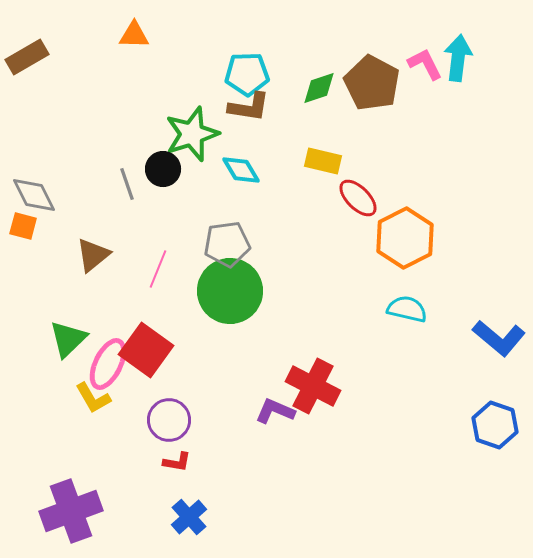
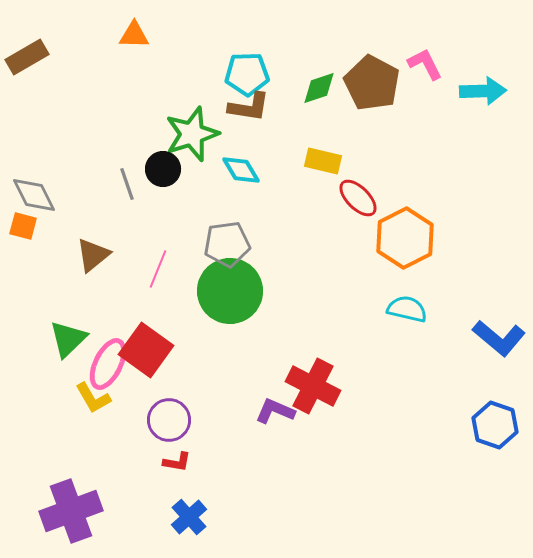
cyan arrow: moved 25 px right, 33 px down; rotated 81 degrees clockwise
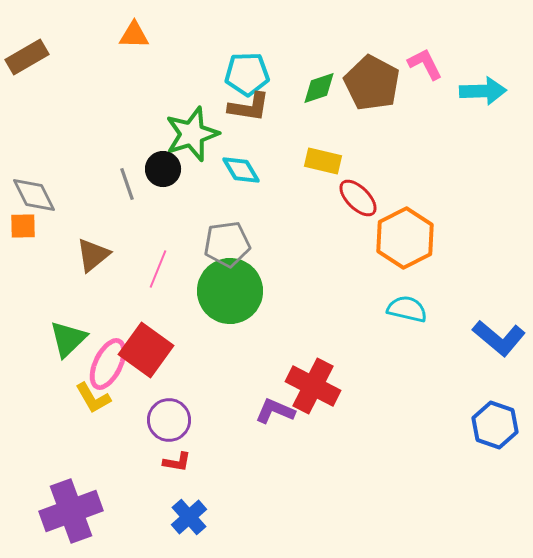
orange square: rotated 16 degrees counterclockwise
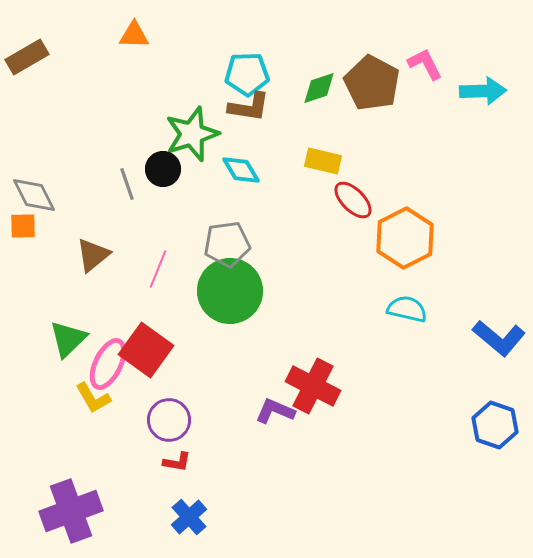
red ellipse: moved 5 px left, 2 px down
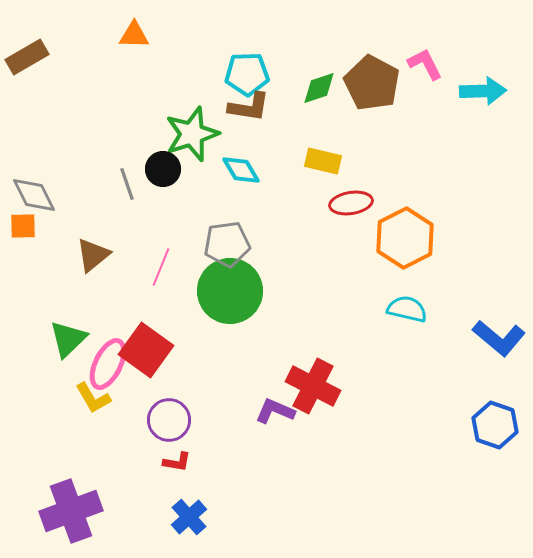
red ellipse: moved 2 px left, 3 px down; rotated 54 degrees counterclockwise
pink line: moved 3 px right, 2 px up
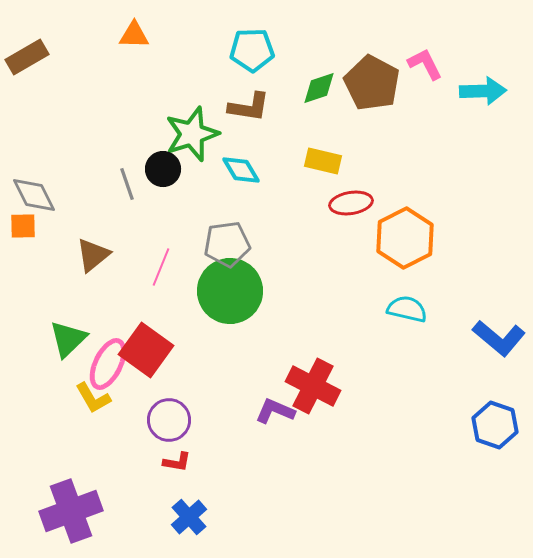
cyan pentagon: moved 5 px right, 24 px up
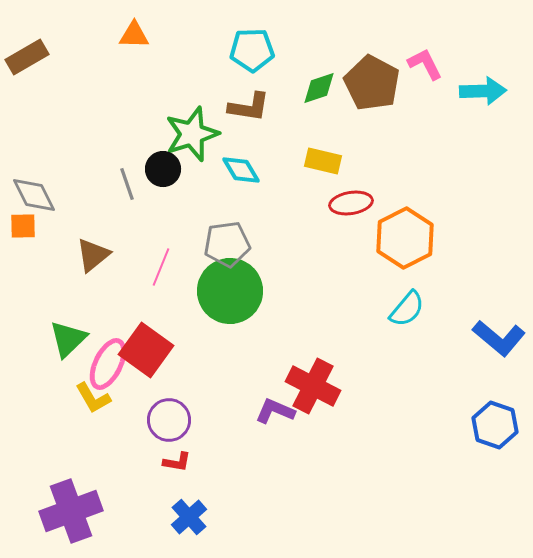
cyan semicircle: rotated 117 degrees clockwise
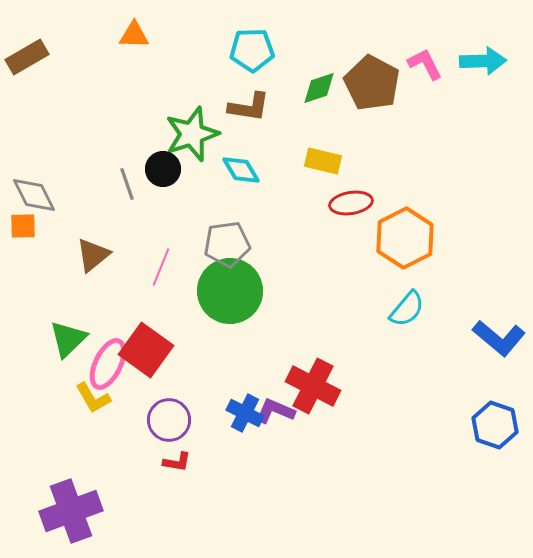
cyan arrow: moved 30 px up
blue cross: moved 56 px right, 104 px up; rotated 21 degrees counterclockwise
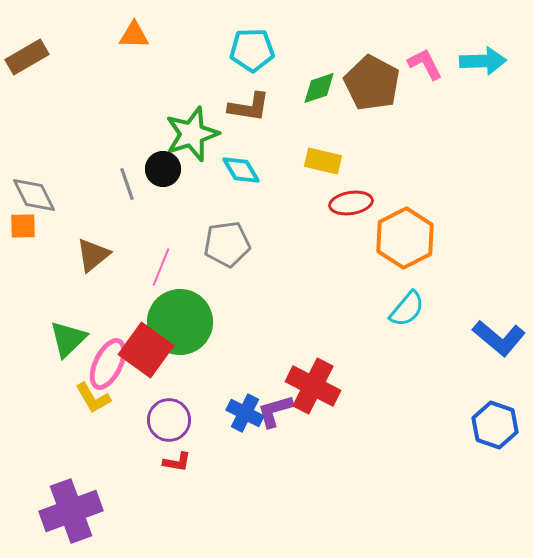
green circle: moved 50 px left, 31 px down
purple L-shape: rotated 39 degrees counterclockwise
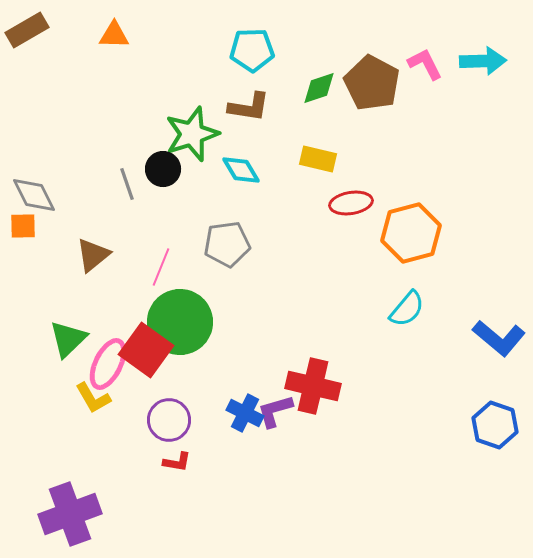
orange triangle: moved 20 px left
brown rectangle: moved 27 px up
yellow rectangle: moved 5 px left, 2 px up
orange hexagon: moved 6 px right, 5 px up; rotated 12 degrees clockwise
red cross: rotated 14 degrees counterclockwise
purple cross: moved 1 px left, 3 px down
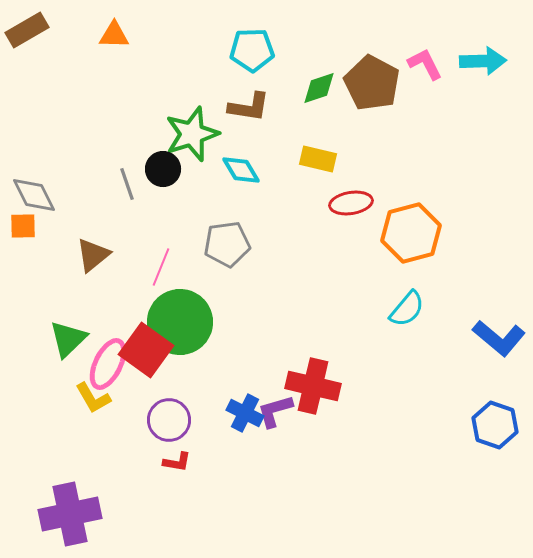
purple cross: rotated 8 degrees clockwise
